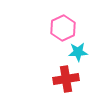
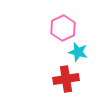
cyan star: rotated 18 degrees clockwise
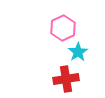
cyan star: rotated 24 degrees clockwise
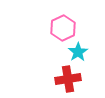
red cross: moved 2 px right
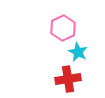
cyan star: rotated 12 degrees counterclockwise
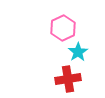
cyan star: rotated 12 degrees clockwise
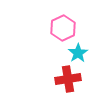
cyan star: moved 1 px down
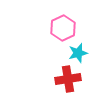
cyan star: rotated 18 degrees clockwise
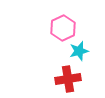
cyan star: moved 1 px right, 2 px up
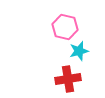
pink hexagon: moved 2 px right, 1 px up; rotated 20 degrees counterclockwise
